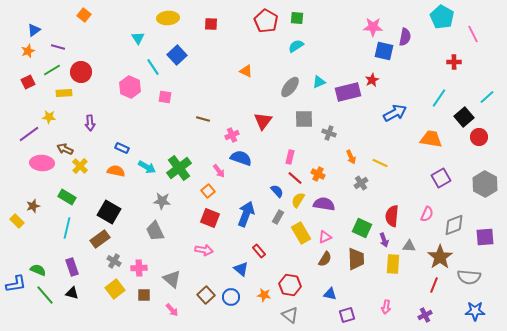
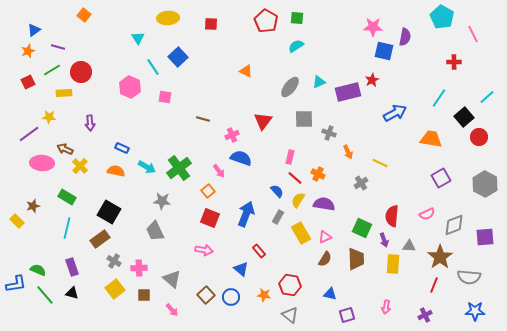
blue square at (177, 55): moved 1 px right, 2 px down
orange arrow at (351, 157): moved 3 px left, 5 px up
pink semicircle at (427, 214): rotated 42 degrees clockwise
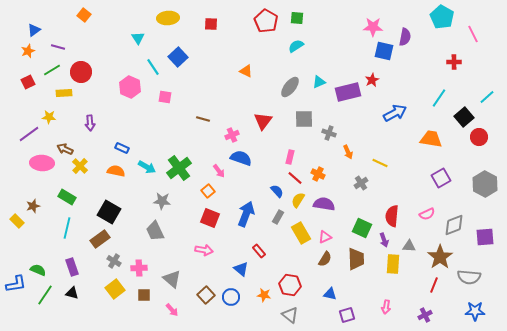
green line at (45, 295): rotated 75 degrees clockwise
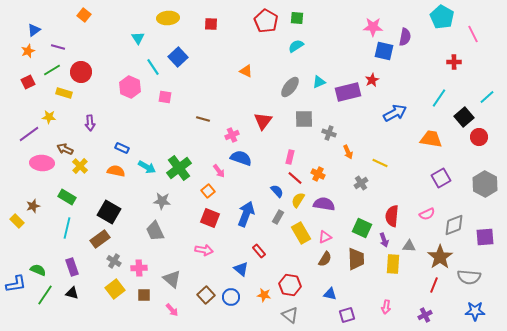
yellow rectangle at (64, 93): rotated 21 degrees clockwise
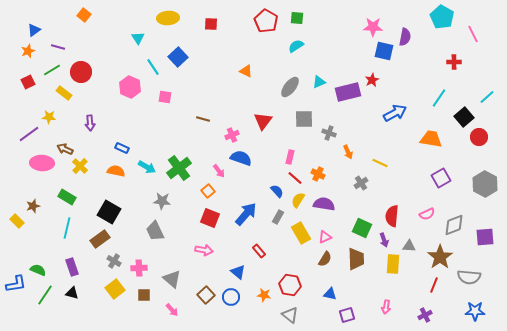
yellow rectangle at (64, 93): rotated 21 degrees clockwise
blue arrow at (246, 214): rotated 20 degrees clockwise
blue triangle at (241, 269): moved 3 px left, 3 px down
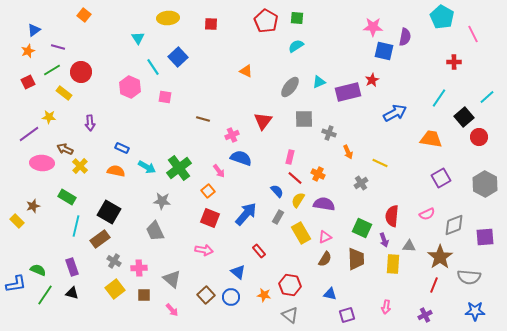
cyan line at (67, 228): moved 9 px right, 2 px up
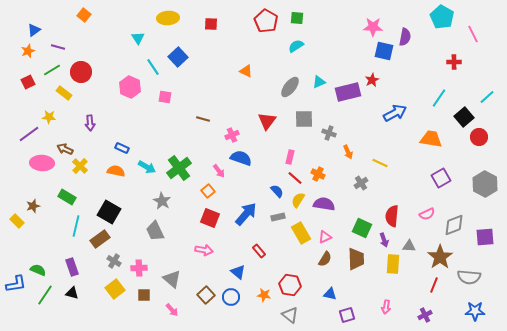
red triangle at (263, 121): moved 4 px right
gray star at (162, 201): rotated 24 degrees clockwise
gray rectangle at (278, 217): rotated 48 degrees clockwise
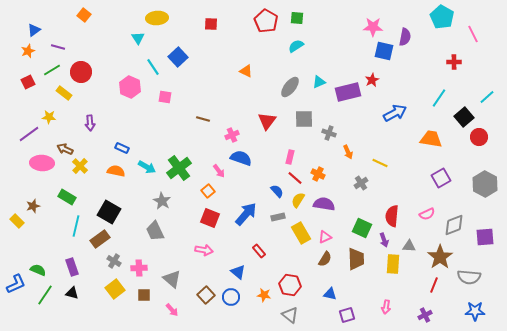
yellow ellipse at (168, 18): moved 11 px left
blue L-shape at (16, 284): rotated 15 degrees counterclockwise
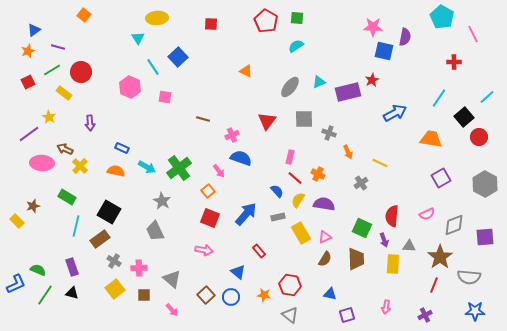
yellow star at (49, 117): rotated 24 degrees clockwise
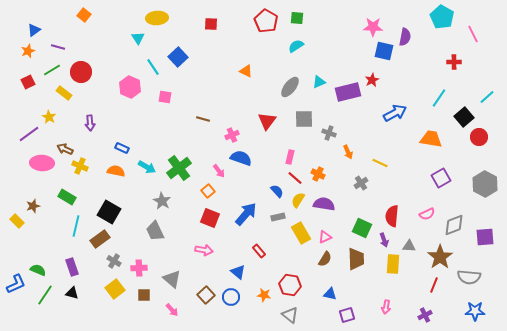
yellow cross at (80, 166): rotated 21 degrees counterclockwise
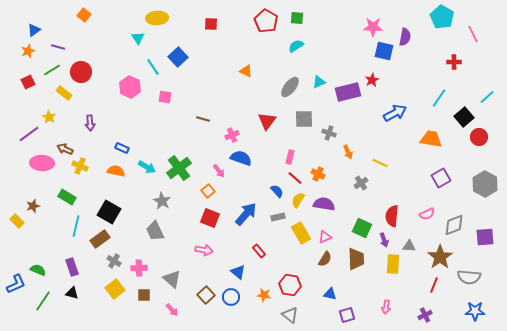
green line at (45, 295): moved 2 px left, 6 px down
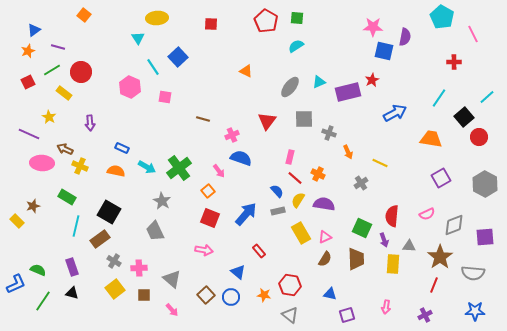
purple line at (29, 134): rotated 60 degrees clockwise
gray rectangle at (278, 217): moved 6 px up
gray semicircle at (469, 277): moved 4 px right, 4 px up
